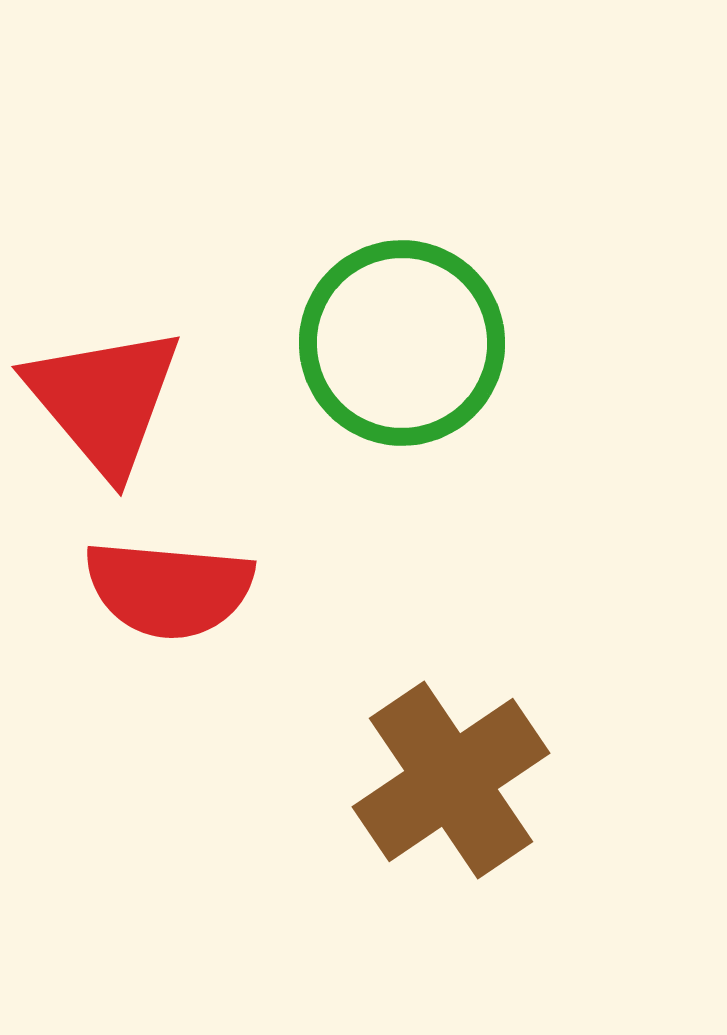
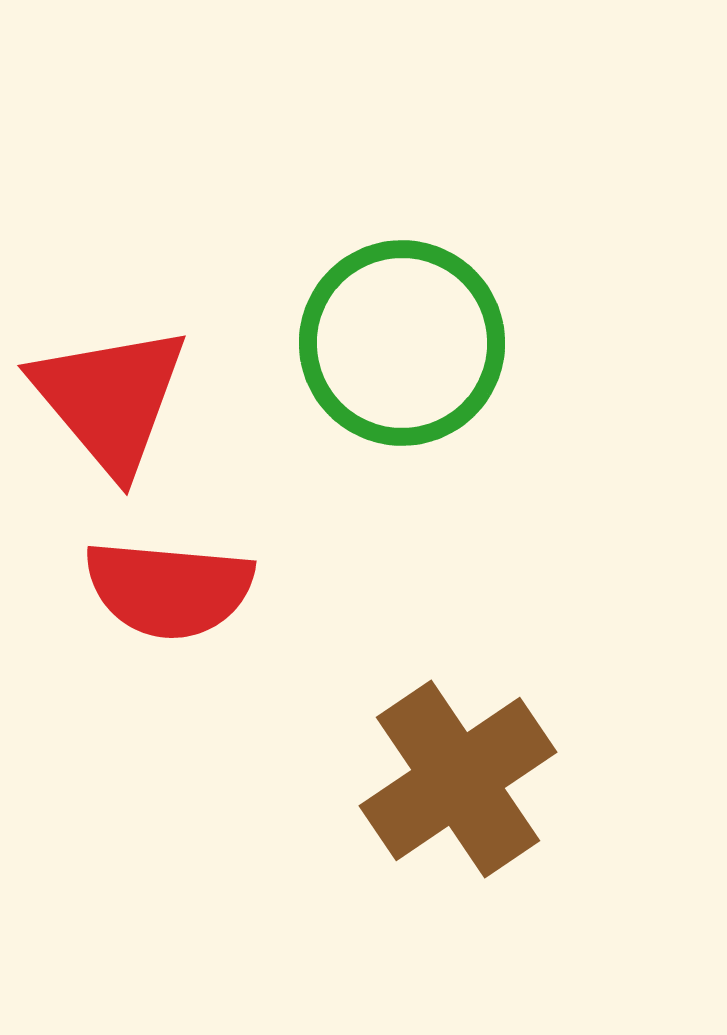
red triangle: moved 6 px right, 1 px up
brown cross: moved 7 px right, 1 px up
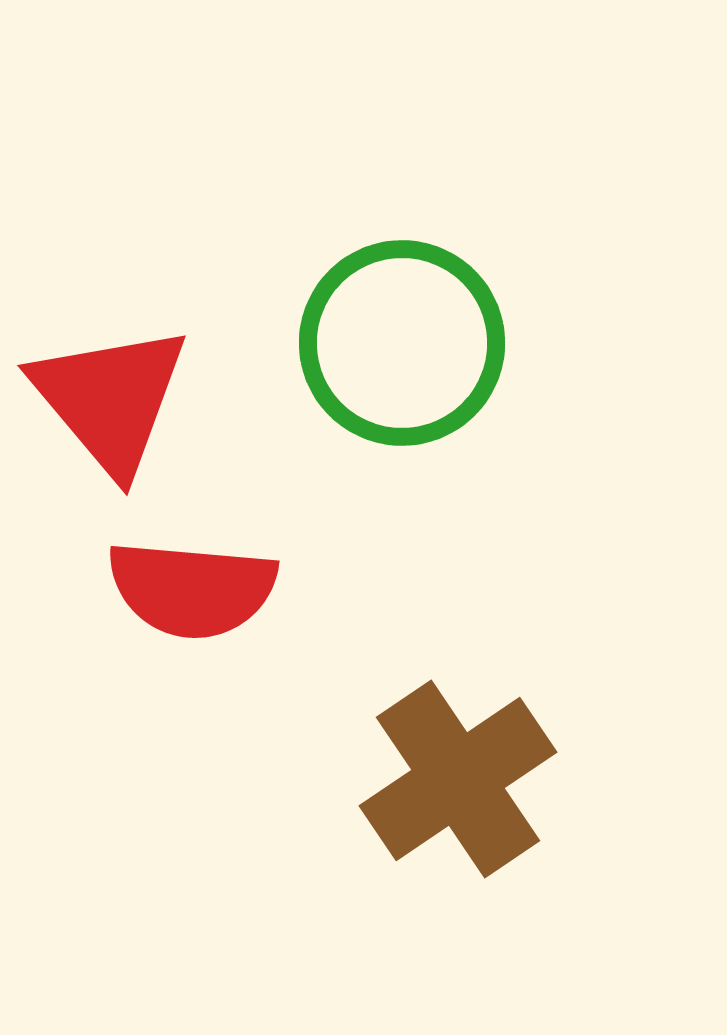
red semicircle: moved 23 px right
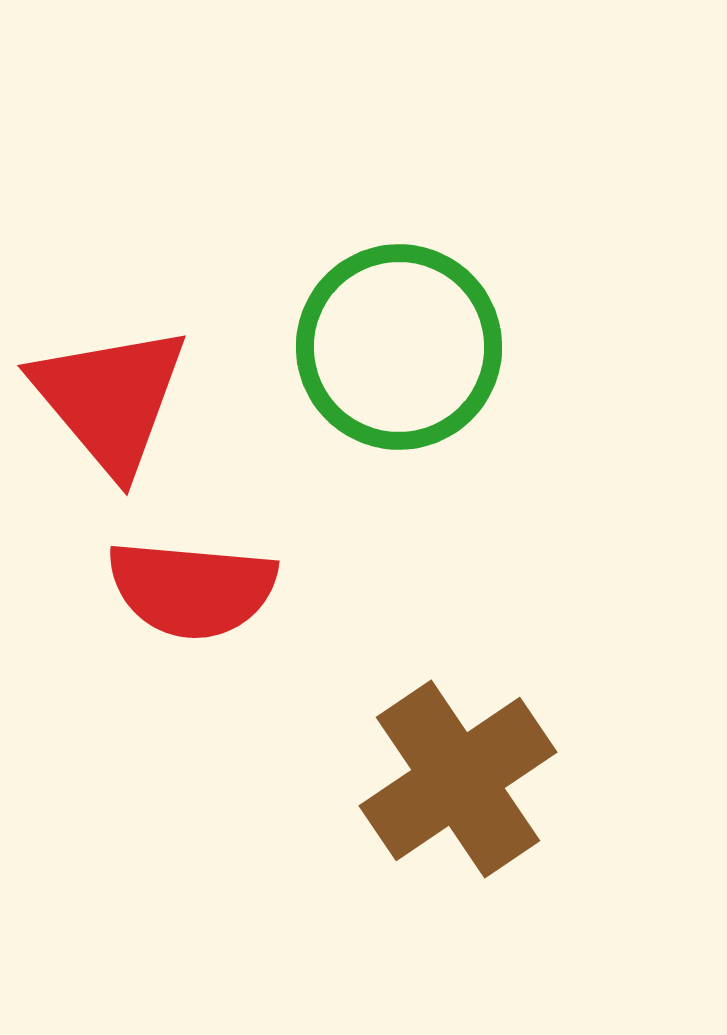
green circle: moved 3 px left, 4 px down
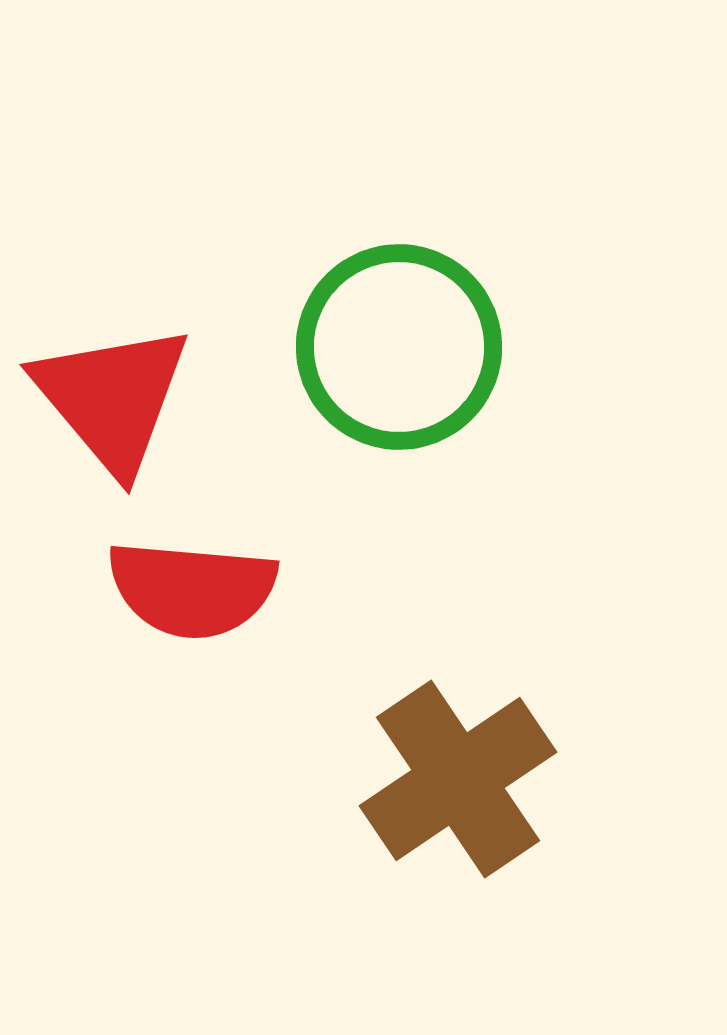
red triangle: moved 2 px right, 1 px up
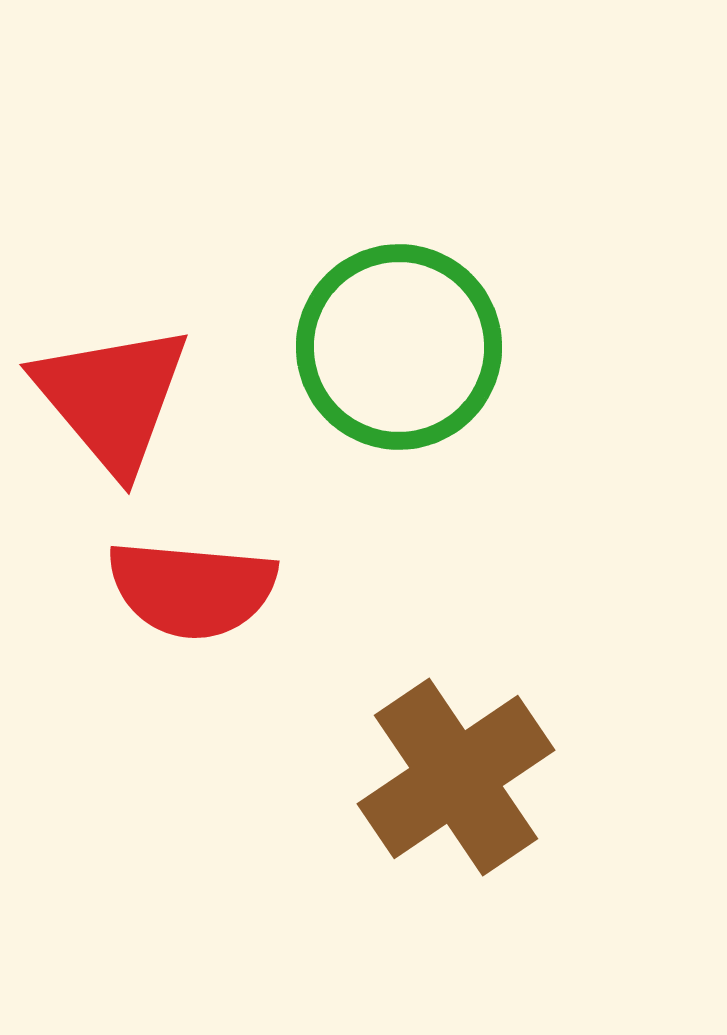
brown cross: moved 2 px left, 2 px up
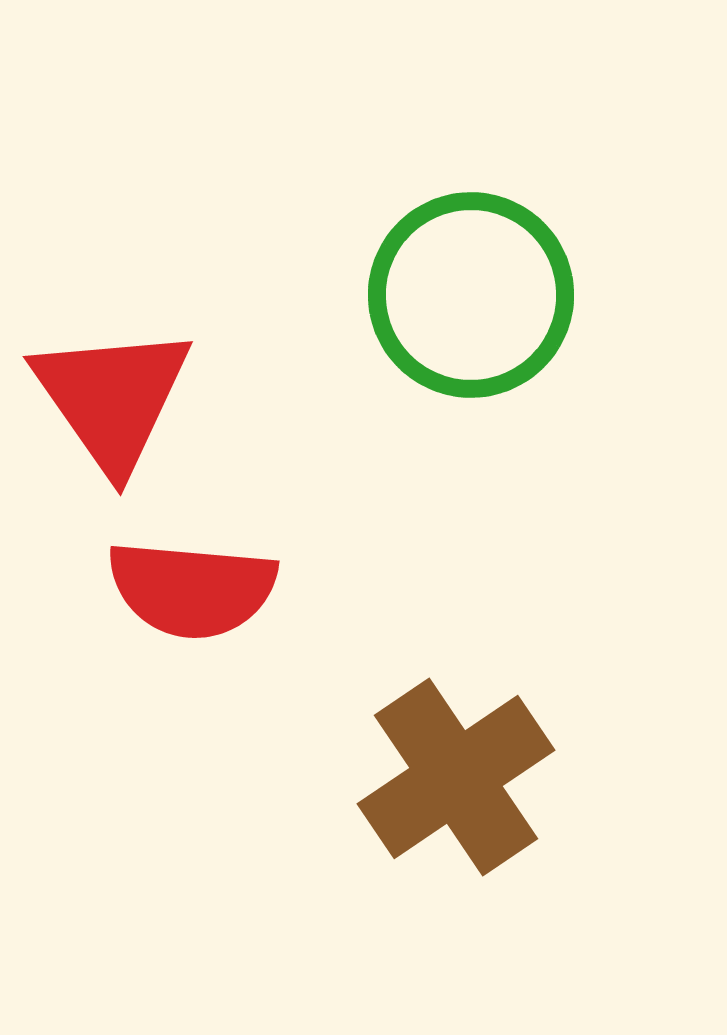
green circle: moved 72 px right, 52 px up
red triangle: rotated 5 degrees clockwise
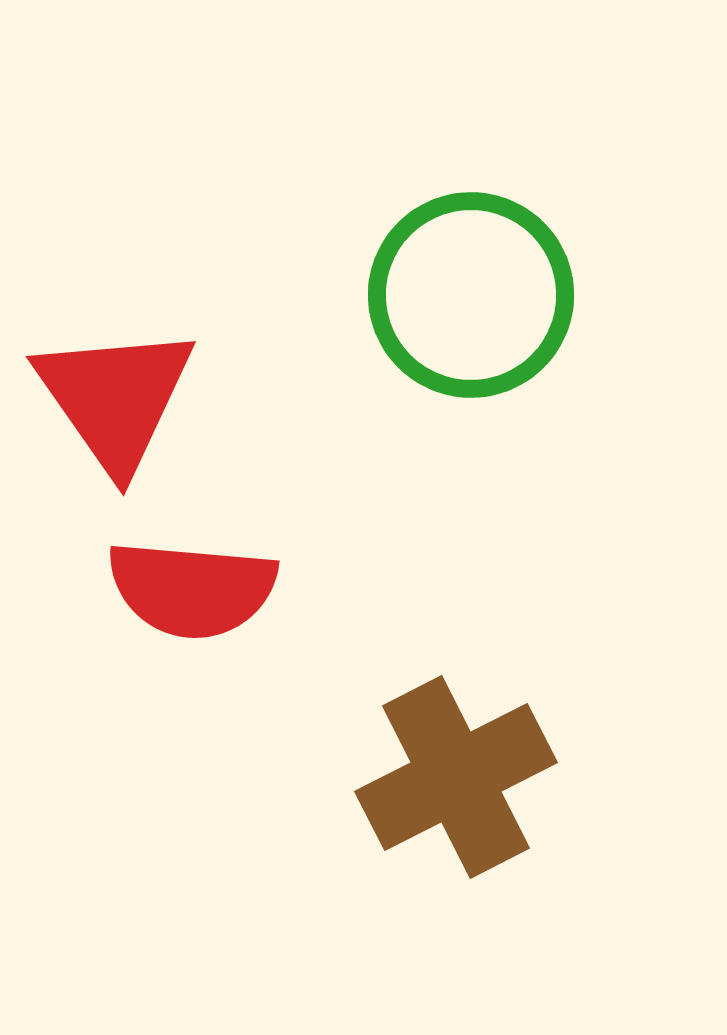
red triangle: moved 3 px right
brown cross: rotated 7 degrees clockwise
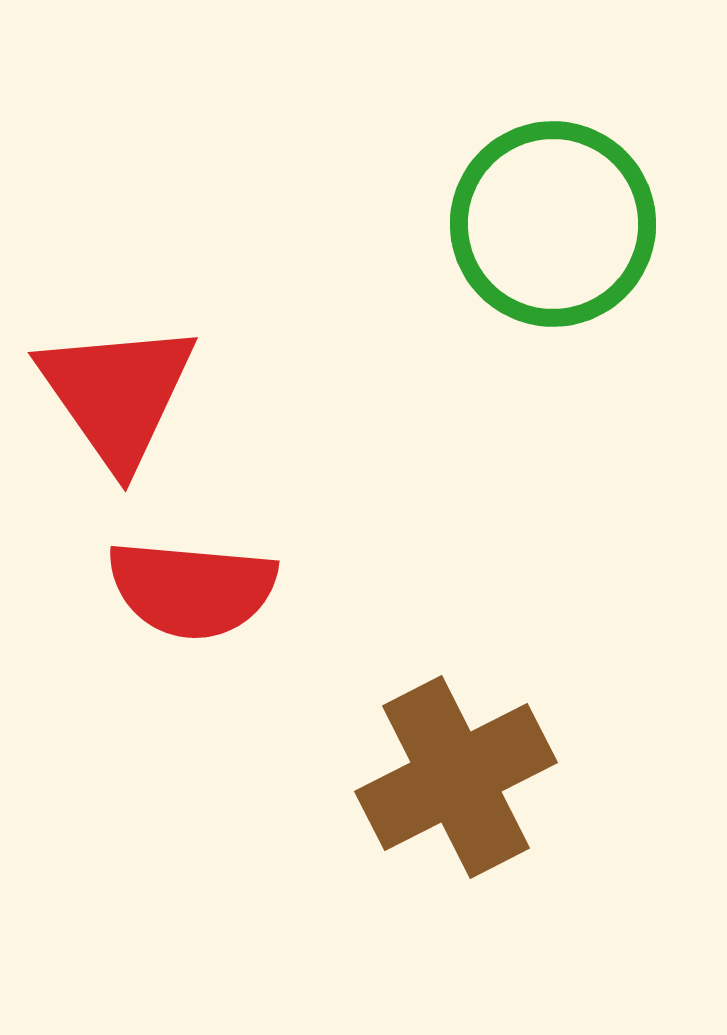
green circle: moved 82 px right, 71 px up
red triangle: moved 2 px right, 4 px up
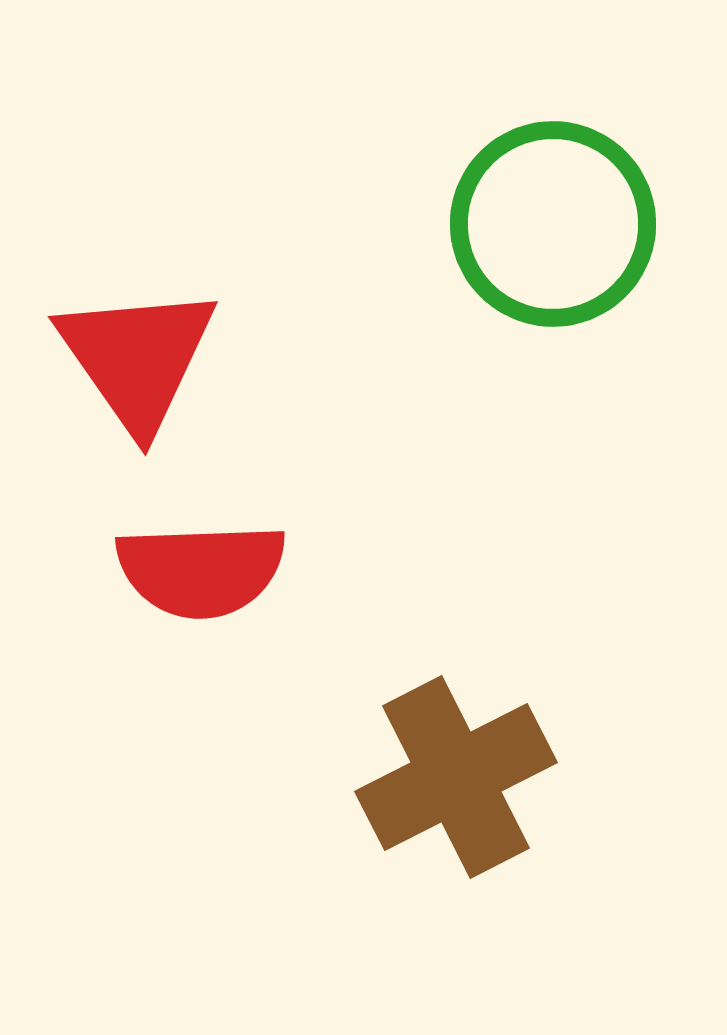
red triangle: moved 20 px right, 36 px up
red semicircle: moved 9 px right, 19 px up; rotated 7 degrees counterclockwise
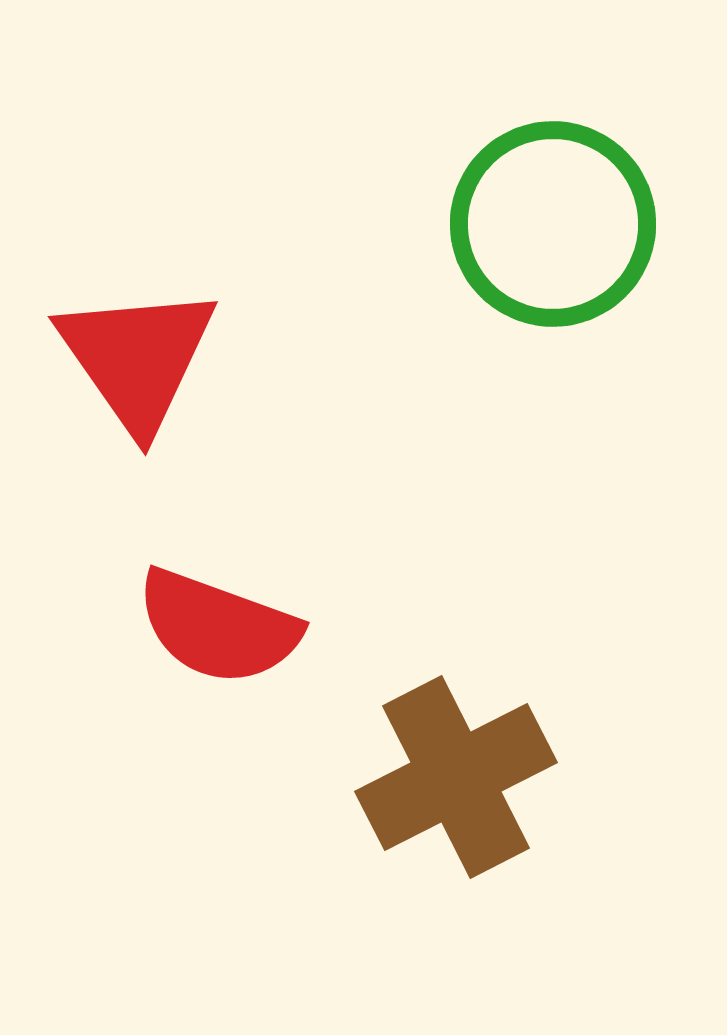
red semicircle: moved 17 px right, 57 px down; rotated 22 degrees clockwise
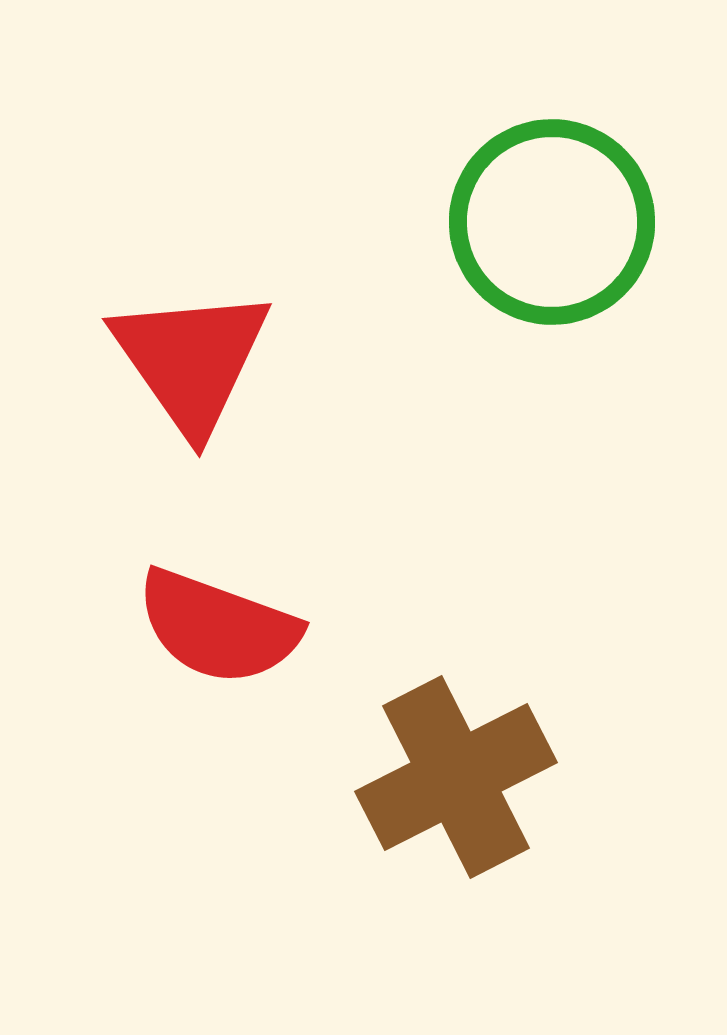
green circle: moved 1 px left, 2 px up
red triangle: moved 54 px right, 2 px down
